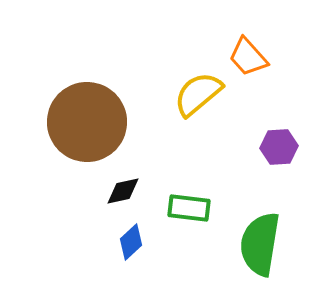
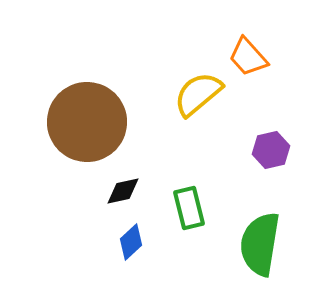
purple hexagon: moved 8 px left, 3 px down; rotated 9 degrees counterclockwise
green rectangle: rotated 69 degrees clockwise
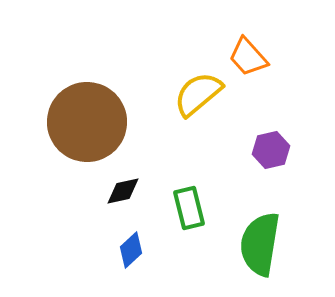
blue diamond: moved 8 px down
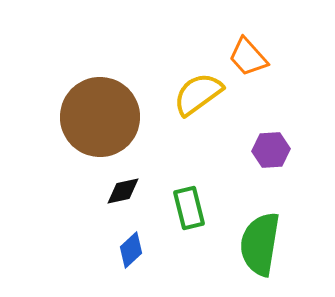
yellow semicircle: rotated 4 degrees clockwise
brown circle: moved 13 px right, 5 px up
purple hexagon: rotated 9 degrees clockwise
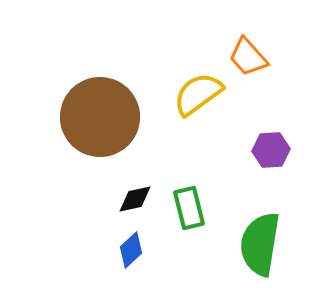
black diamond: moved 12 px right, 8 px down
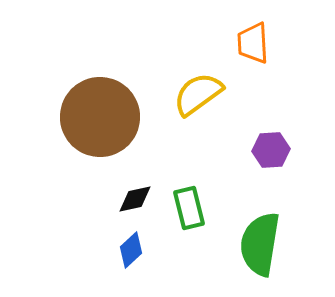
orange trapezoid: moved 5 px right, 14 px up; rotated 39 degrees clockwise
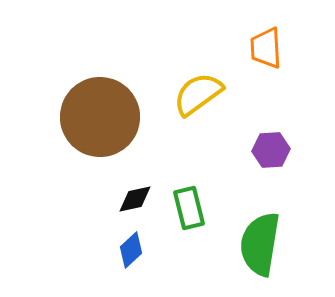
orange trapezoid: moved 13 px right, 5 px down
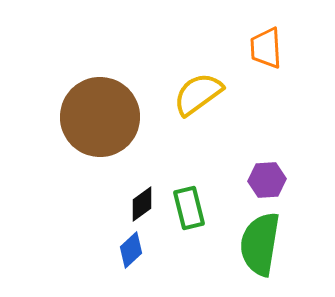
purple hexagon: moved 4 px left, 30 px down
black diamond: moved 7 px right, 5 px down; rotated 24 degrees counterclockwise
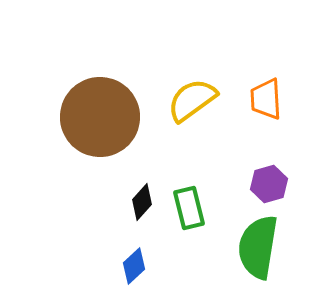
orange trapezoid: moved 51 px down
yellow semicircle: moved 6 px left, 6 px down
purple hexagon: moved 2 px right, 4 px down; rotated 12 degrees counterclockwise
black diamond: moved 2 px up; rotated 12 degrees counterclockwise
green semicircle: moved 2 px left, 3 px down
blue diamond: moved 3 px right, 16 px down
